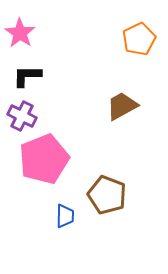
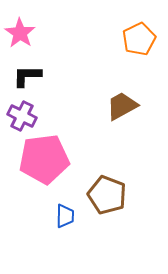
pink pentagon: rotated 15 degrees clockwise
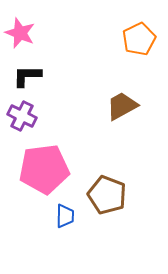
pink star: rotated 12 degrees counterclockwise
pink pentagon: moved 10 px down
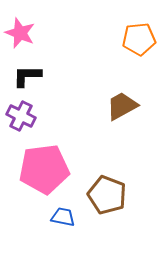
orange pentagon: rotated 20 degrees clockwise
purple cross: moved 1 px left
blue trapezoid: moved 2 px left, 1 px down; rotated 80 degrees counterclockwise
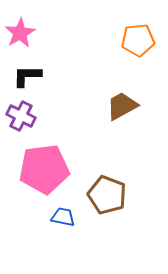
pink star: rotated 20 degrees clockwise
orange pentagon: moved 1 px left, 1 px down
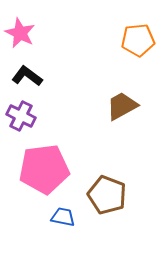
pink star: rotated 16 degrees counterclockwise
black L-shape: rotated 36 degrees clockwise
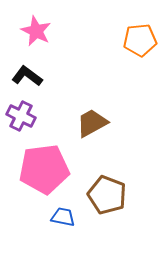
pink star: moved 16 px right, 2 px up
orange pentagon: moved 2 px right
brown trapezoid: moved 30 px left, 17 px down
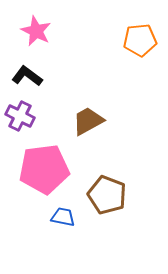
purple cross: moved 1 px left
brown trapezoid: moved 4 px left, 2 px up
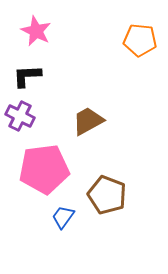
orange pentagon: rotated 12 degrees clockwise
black L-shape: rotated 40 degrees counterclockwise
blue trapezoid: rotated 65 degrees counterclockwise
